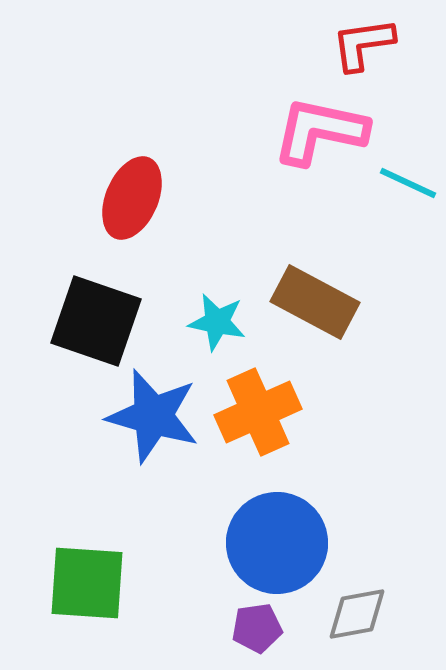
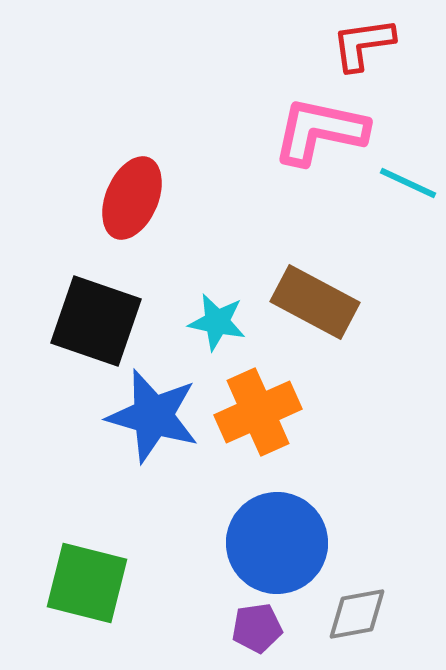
green square: rotated 10 degrees clockwise
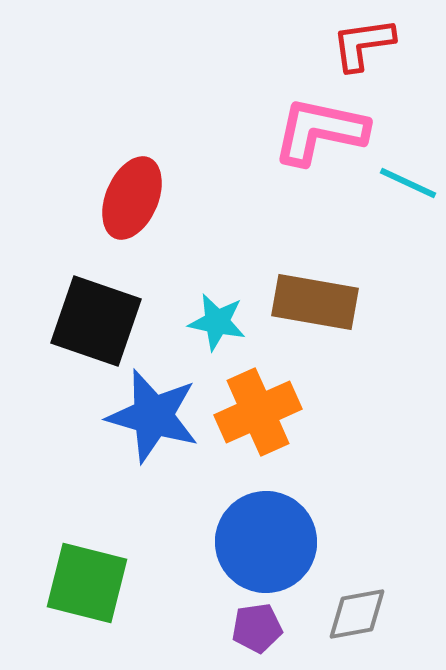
brown rectangle: rotated 18 degrees counterclockwise
blue circle: moved 11 px left, 1 px up
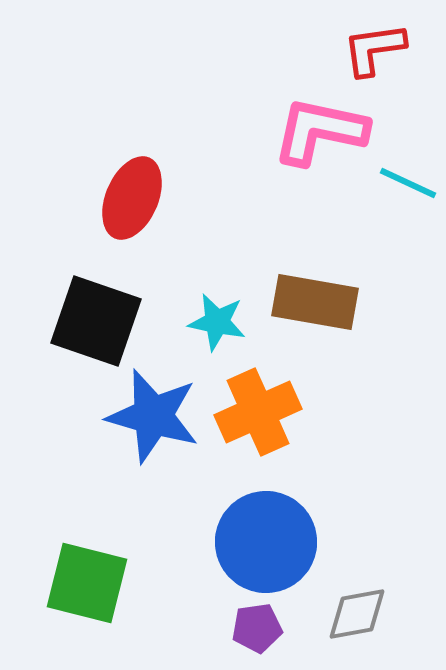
red L-shape: moved 11 px right, 5 px down
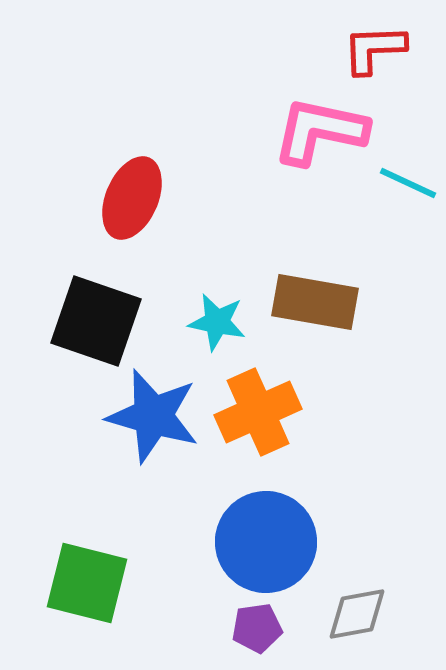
red L-shape: rotated 6 degrees clockwise
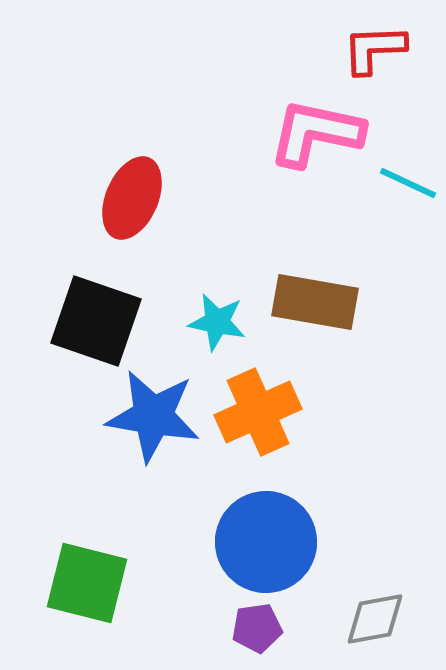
pink L-shape: moved 4 px left, 2 px down
blue star: rotated 6 degrees counterclockwise
gray diamond: moved 18 px right, 5 px down
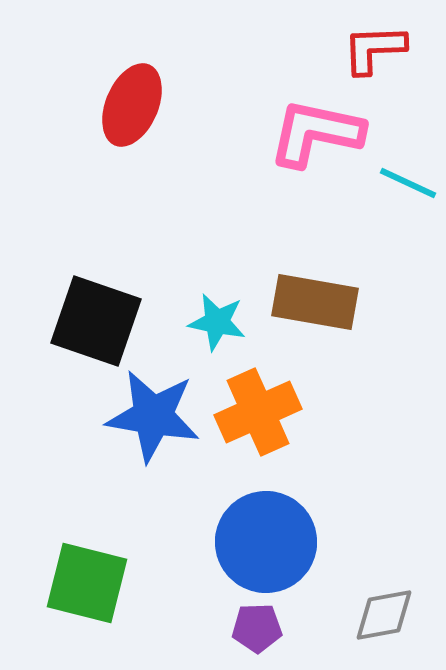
red ellipse: moved 93 px up
gray diamond: moved 9 px right, 4 px up
purple pentagon: rotated 6 degrees clockwise
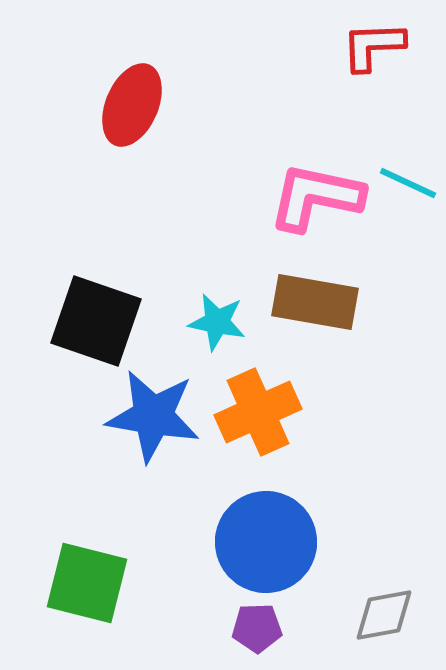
red L-shape: moved 1 px left, 3 px up
pink L-shape: moved 64 px down
